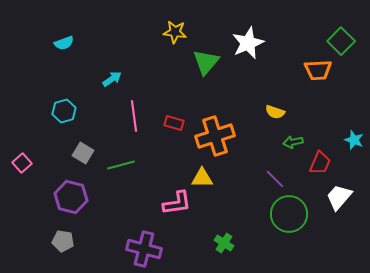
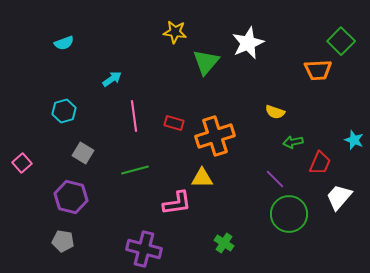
green line: moved 14 px right, 5 px down
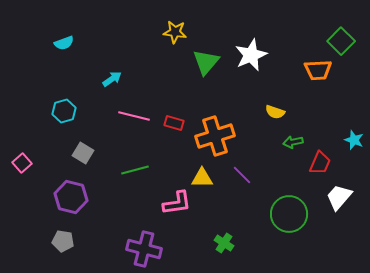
white star: moved 3 px right, 12 px down
pink line: rotated 68 degrees counterclockwise
purple line: moved 33 px left, 4 px up
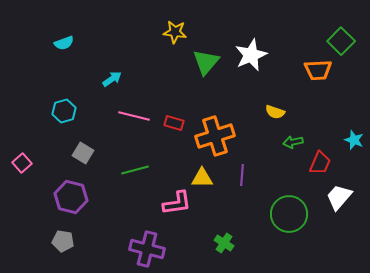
purple line: rotated 50 degrees clockwise
purple cross: moved 3 px right
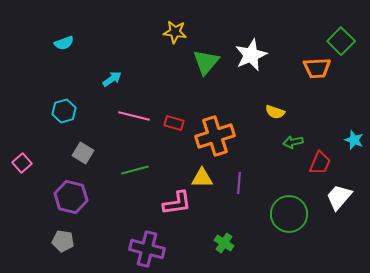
orange trapezoid: moved 1 px left, 2 px up
purple line: moved 3 px left, 8 px down
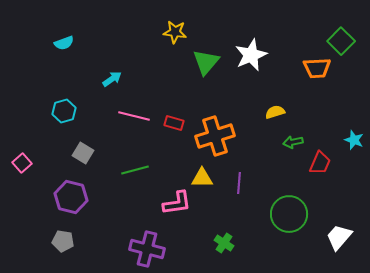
yellow semicircle: rotated 144 degrees clockwise
white trapezoid: moved 40 px down
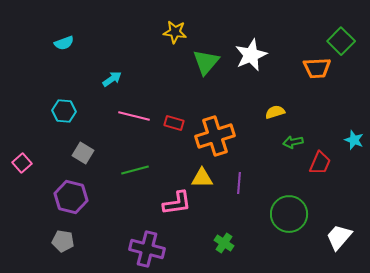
cyan hexagon: rotated 20 degrees clockwise
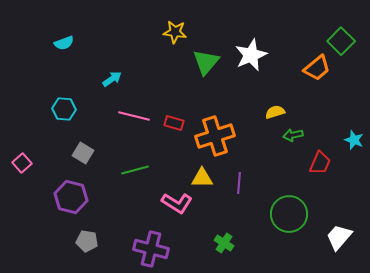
orange trapezoid: rotated 36 degrees counterclockwise
cyan hexagon: moved 2 px up
green arrow: moved 7 px up
pink L-shape: rotated 40 degrees clockwise
gray pentagon: moved 24 px right
purple cross: moved 4 px right
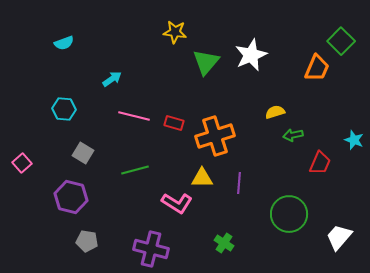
orange trapezoid: rotated 28 degrees counterclockwise
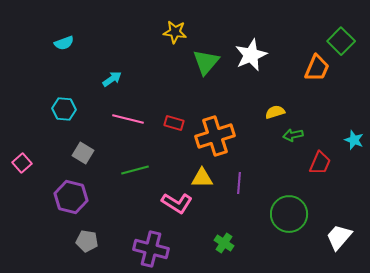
pink line: moved 6 px left, 3 px down
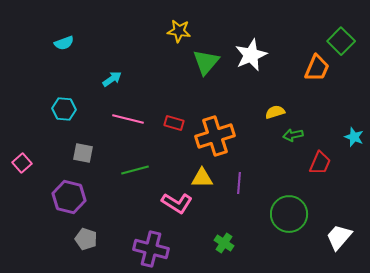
yellow star: moved 4 px right, 1 px up
cyan star: moved 3 px up
gray square: rotated 20 degrees counterclockwise
purple hexagon: moved 2 px left
gray pentagon: moved 1 px left, 2 px up; rotated 10 degrees clockwise
